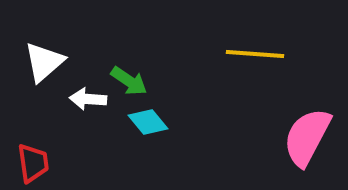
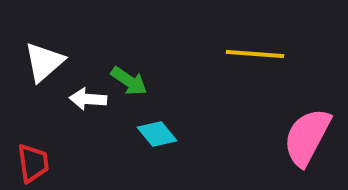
cyan diamond: moved 9 px right, 12 px down
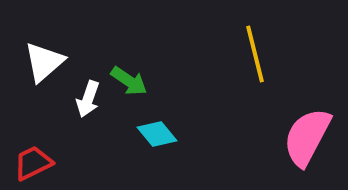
yellow line: rotated 72 degrees clockwise
white arrow: rotated 75 degrees counterclockwise
red trapezoid: rotated 108 degrees counterclockwise
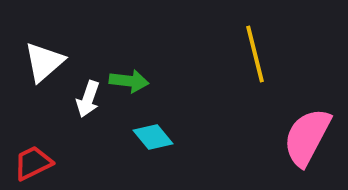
green arrow: rotated 27 degrees counterclockwise
cyan diamond: moved 4 px left, 3 px down
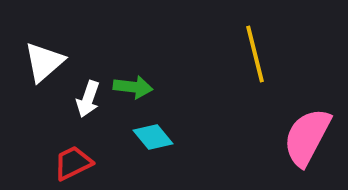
green arrow: moved 4 px right, 6 px down
red trapezoid: moved 40 px right
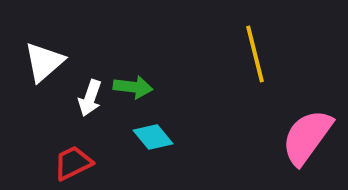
white arrow: moved 2 px right, 1 px up
pink semicircle: rotated 8 degrees clockwise
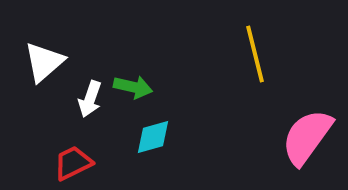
green arrow: rotated 6 degrees clockwise
white arrow: moved 1 px down
cyan diamond: rotated 66 degrees counterclockwise
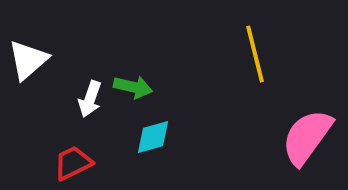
white triangle: moved 16 px left, 2 px up
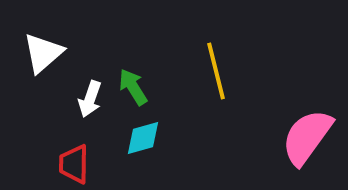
yellow line: moved 39 px left, 17 px down
white triangle: moved 15 px right, 7 px up
green arrow: rotated 135 degrees counterclockwise
cyan diamond: moved 10 px left, 1 px down
red trapezoid: moved 1 px right, 1 px down; rotated 63 degrees counterclockwise
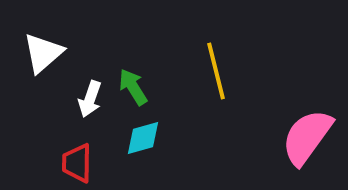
red trapezoid: moved 3 px right, 1 px up
